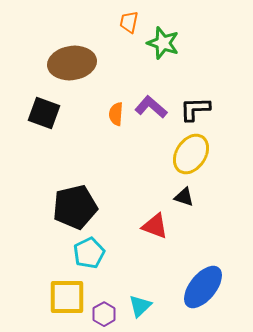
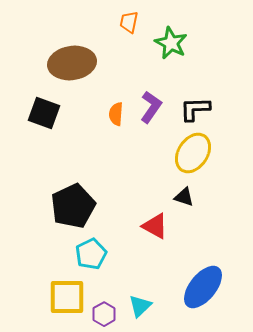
green star: moved 8 px right; rotated 8 degrees clockwise
purple L-shape: rotated 84 degrees clockwise
yellow ellipse: moved 2 px right, 1 px up
black pentagon: moved 2 px left, 1 px up; rotated 12 degrees counterclockwise
red triangle: rotated 8 degrees clockwise
cyan pentagon: moved 2 px right, 1 px down
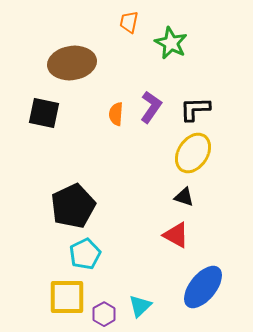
black square: rotated 8 degrees counterclockwise
red triangle: moved 21 px right, 9 px down
cyan pentagon: moved 6 px left
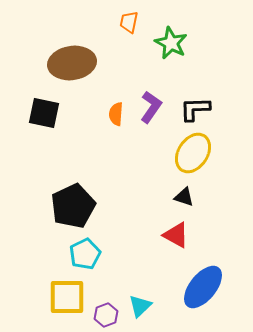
purple hexagon: moved 2 px right, 1 px down; rotated 10 degrees clockwise
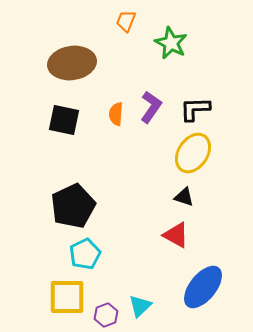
orange trapezoid: moved 3 px left, 1 px up; rotated 10 degrees clockwise
black square: moved 20 px right, 7 px down
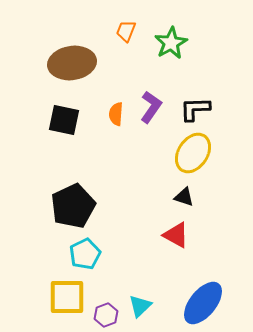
orange trapezoid: moved 10 px down
green star: rotated 16 degrees clockwise
blue ellipse: moved 16 px down
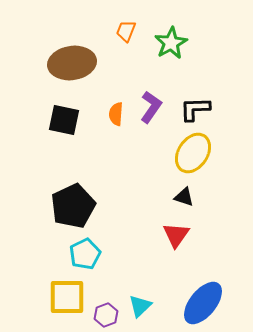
red triangle: rotated 36 degrees clockwise
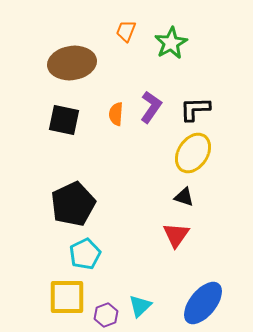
black pentagon: moved 2 px up
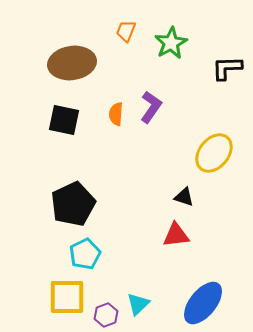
black L-shape: moved 32 px right, 41 px up
yellow ellipse: moved 21 px right; rotated 6 degrees clockwise
red triangle: rotated 48 degrees clockwise
cyan triangle: moved 2 px left, 2 px up
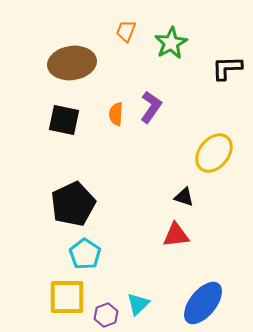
cyan pentagon: rotated 12 degrees counterclockwise
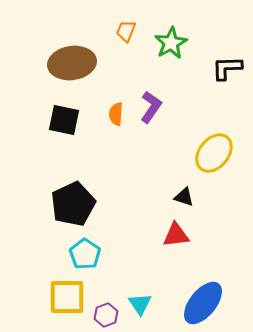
cyan triangle: moved 2 px right; rotated 20 degrees counterclockwise
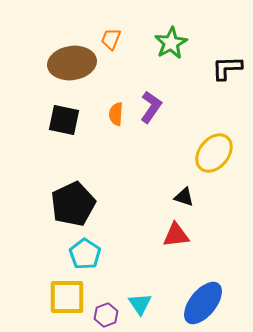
orange trapezoid: moved 15 px left, 8 px down
